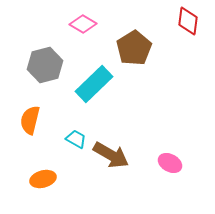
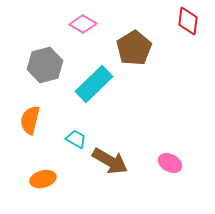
brown arrow: moved 1 px left, 6 px down
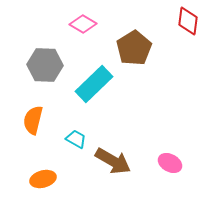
gray hexagon: rotated 16 degrees clockwise
orange semicircle: moved 3 px right
brown arrow: moved 3 px right
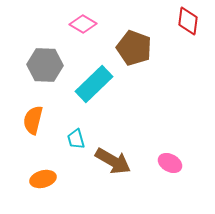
brown pentagon: rotated 20 degrees counterclockwise
cyan trapezoid: rotated 135 degrees counterclockwise
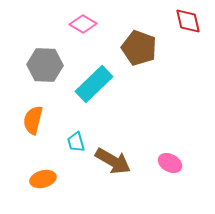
red diamond: rotated 20 degrees counterclockwise
brown pentagon: moved 5 px right
cyan trapezoid: moved 3 px down
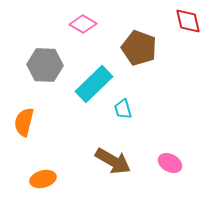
orange semicircle: moved 9 px left, 2 px down
cyan trapezoid: moved 47 px right, 33 px up
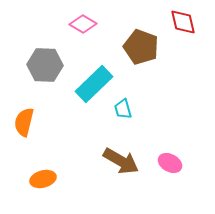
red diamond: moved 5 px left, 1 px down
brown pentagon: moved 2 px right, 1 px up
brown arrow: moved 8 px right
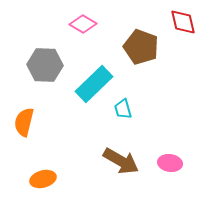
pink ellipse: rotated 20 degrees counterclockwise
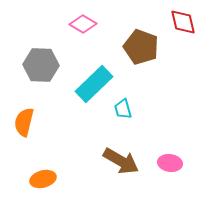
gray hexagon: moved 4 px left
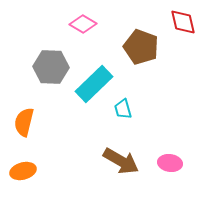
gray hexagon: moved 10 px right, 2 px down
orange ellipse: moved 20 px left, 8 px up
